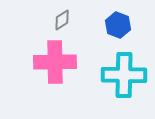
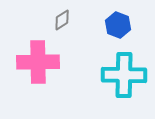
pink cross: moved 17 px left
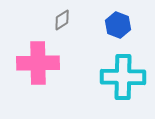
pink cross: moved 1 px down
cyan cross: moved 1 px left, 2 px down
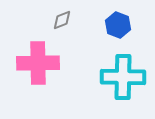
gray diamond: rotated 10 degrees clockwise
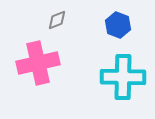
gray diamond: moved 5 px left
pink cross: rotated 12 degrees counterclockwise
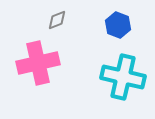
cyan cross: rotated 12 degrees clockwise
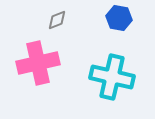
blue hexagon: moved 1 px right, 7 px up; rotated 10 degrees counterclockwise
cyan cross: moved 11 px left
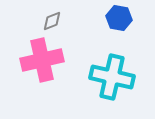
gray diamond: moved 5 px left, 1 px down
pink cross: moved 4 px right, 3 px up
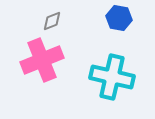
pink cross: rotated 9 degrees counterclockwise
